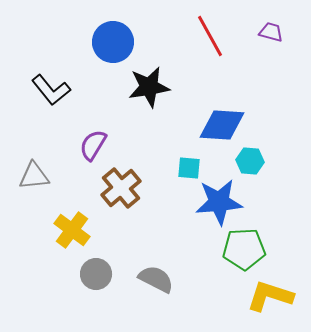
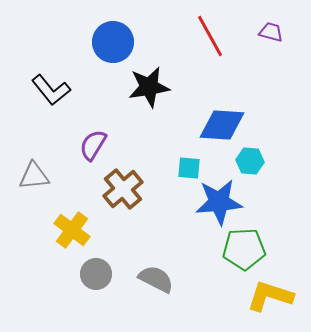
brown cross: moved 2 px right, 1 px down
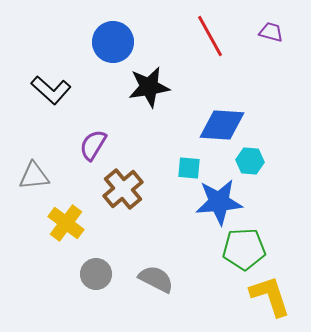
black L-shape: rotated 9 degrees counterclockwise
yellow cross: moved 6 px left, 7 px up
yellow L-shape: rotated 54 degrees clockwise
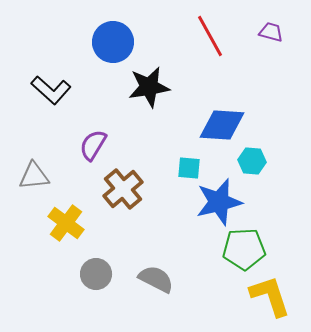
cyan hexagon: moved 2 px right
blue star: rotated 9 degrees counterclockwise
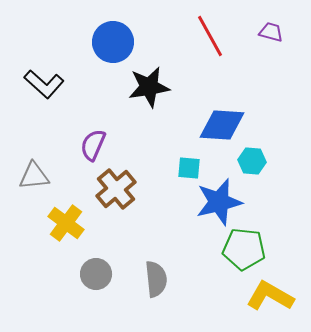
black L-shape: moved 7 px left, 6 px up
purple semicircle: rotated 8 degrees counterclockwise
brown cross: moved 7 px left
green pentagon: rotated 9 degrees clockwise
gray semicircle: rotated 57 degrees clockwise
yellow L-shape: rotated 42 degrees counterclockwise
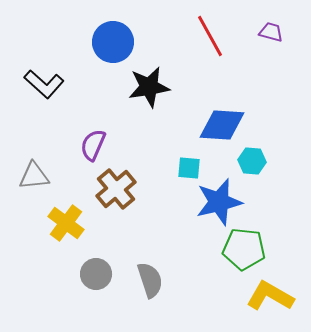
gray semicircle: moved 6 px left, 1 px down; rotated 12 degrees counterclockwise
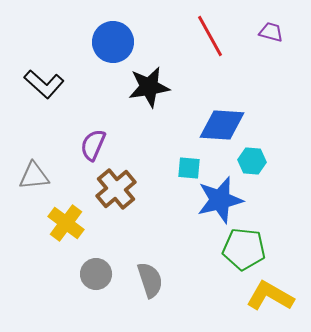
blue star: moved 1 px right, 2 px up
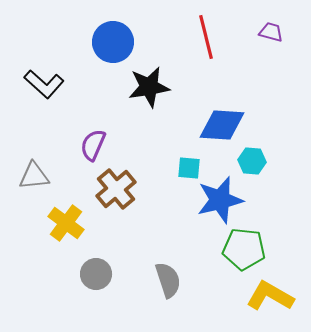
red line: moved 4 px left, 1 px down; rotated 15 degrees clockwise
gray semicircle: moved 18 px right
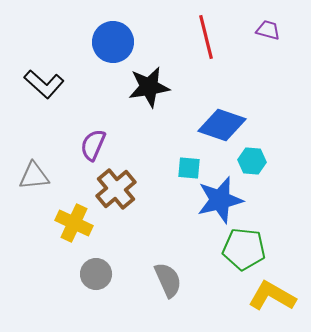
purple trapezoid: moved 3 px left, 2 px up
blue diamond: rotated 15 degrees clockwise
yellow cross: moved 8 px right; rotated 12 degrees counterclockwise
gray semicircle: rotated 6 degrees counterclockwise
yellow L-shape: moved 2 px right
